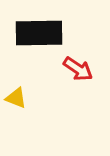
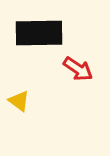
yellow triangle: moved 3 px right, 3 px down; rotated 15 degrees clockwise
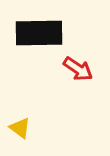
yellow triangle: moved 1 px right, 27 px down
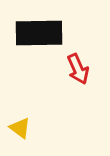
red arrow: rotated 32 degrees clockwise
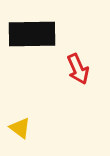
black rectangle: moved 7 px left, 1 px down
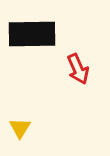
yellow triangle: rotated 25 degrees clockwise
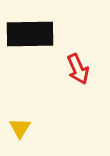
black rectangle: moved 2 px left
